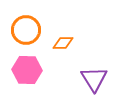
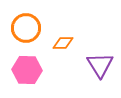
orange circle: moved 2 px up
purple triangle: moved 6 px right, 14 px up
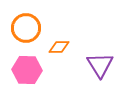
orange diamond: moved 4 px left, 4 px down
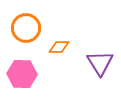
purple triangle: moved 2 px up
pink hexagon: moved 5 px left, 4 px down
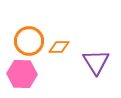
orange circle: moved 3 px right, 13 px down
purple triangle: moved 4 px left, 1 px up
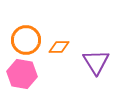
orange circle: moved 3 px left, 1 px up
pink hexagon: rotated 8 degrees clockwise
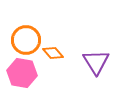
orange diamond: moved 6 px left, 6 px down; rotated 50 degrees clockwise
pink hexagon: moved 1 px up
